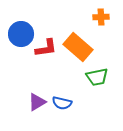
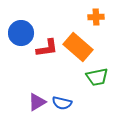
orange cross: moved 5 px left
blue circle: moved 1 px up
red L-shape: moved 1 px right
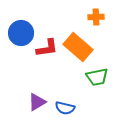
blue semicircle: moved 3 px right, 5 px down
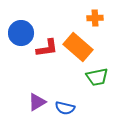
orange cross: moved 1 px left, 1 px down
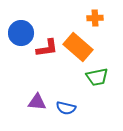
purple triangle: rotated 36 degrees clockwise
blue semicircle: moved 1 px right
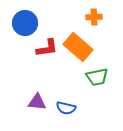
orange cross: moved 1 px left, 1 px up
blue circle: moved 4 px right, 10 px up
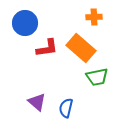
orange rectangle: moved 3 px right, 1 px down
purple triangle: rotated 36 degrees clockwise
blue semicircle: rotated 90 degrees clockwise
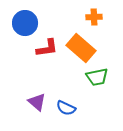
blue semicircle: rotated 78 degrees counterclockwise
